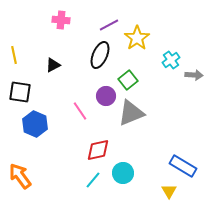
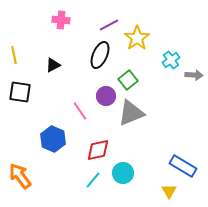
blue hexagon: moved 18 px right, 15 px down
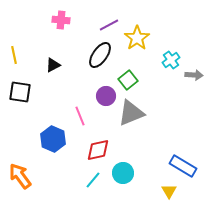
black ellipse: rotated 12 degrees clockwise
pink line: moved 5 px down; rotated 12 degrees clockwise
